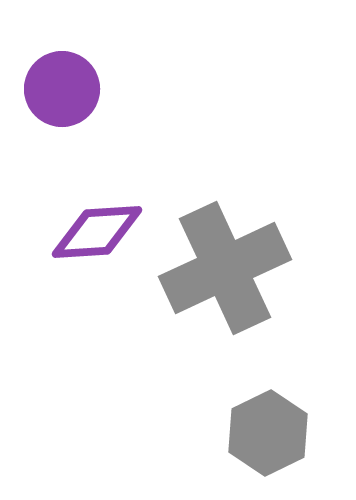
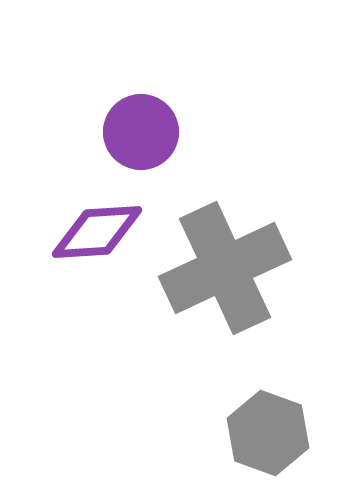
purple circle: moved 79 px right, 43 px down
gray hexagon: rotated 14 degrees counterclockwise
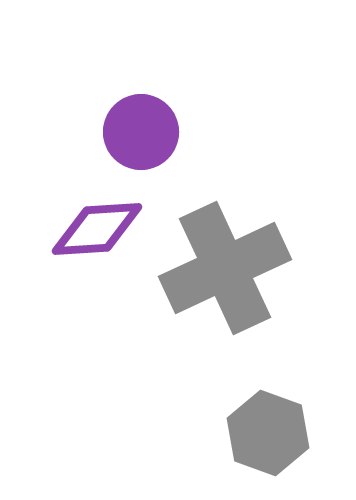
purple diamond: moved 3 px up
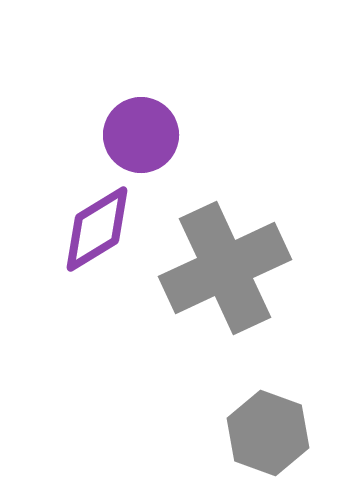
purple circle: moved 3 px down
purple diamond: rotated 28 degrees counterclockwise
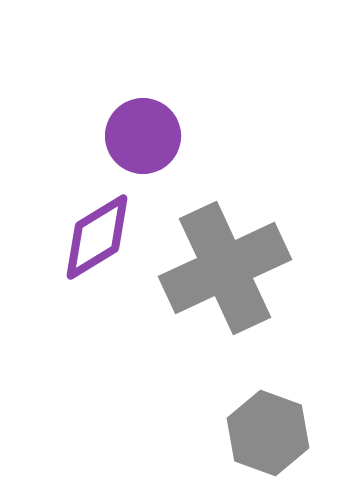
purple circle: moved 2 px right, 1 px down
purple diamond: moved 8 px down
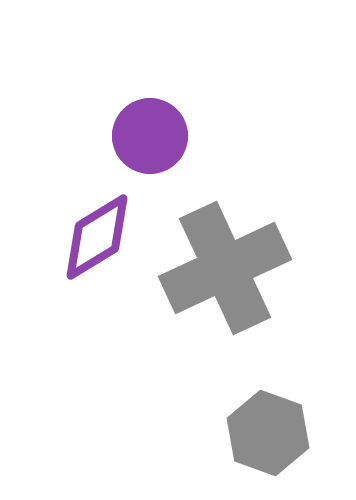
purple circle: moved 7 px right
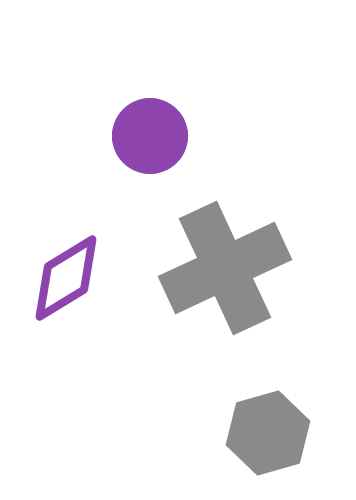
purple diamond: moved 31 px left, 41 px down
gray hexagon: rotated 24 degrees clockwise
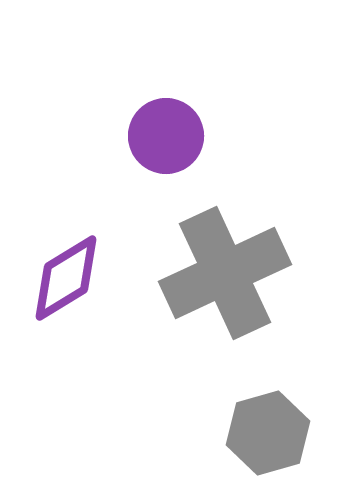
purple circle: moved 16 px right
gray cross: moved 5 px down
